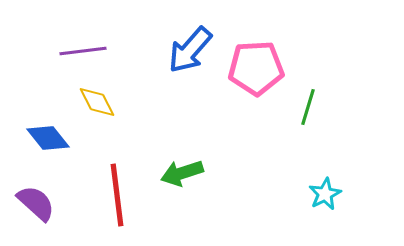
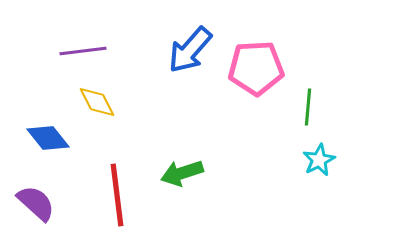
green line: rotated 12 degrees counterclockwise
cyan star: moved 6 px left, 34 px up
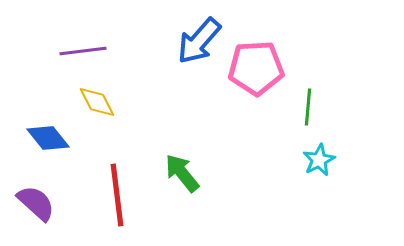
blue arrow: moved 9 px right, 9 px up
green arrow: rotated 69 degrees clockwise
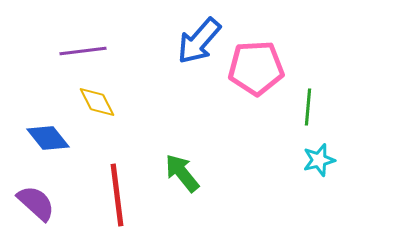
cyan star: rotated 12 degrees clockwise
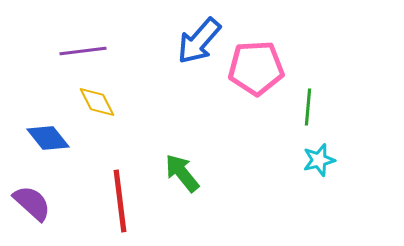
red line: moved 3 px right, 6 px down
purple semicircle: moved 4 px left
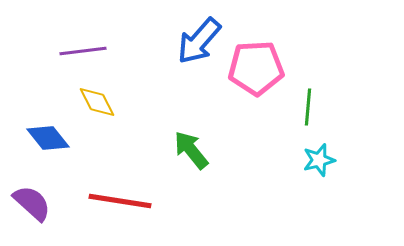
green arrow: moved 9 px right, 23 px up
red line: rotated 74 degrees counterclockwise
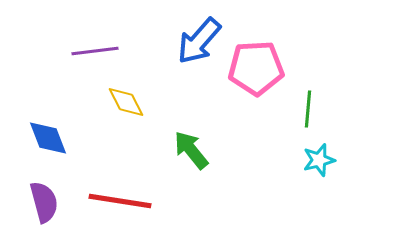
purple line: moved 12 px right
yellow diamond: moved 29 px right
green line: moved 2 px down
blue diamond: rotated 18 degrees clockwise
purple semicircle: moved 12 px right, 1 px up; rotated 33 degrees clockwise
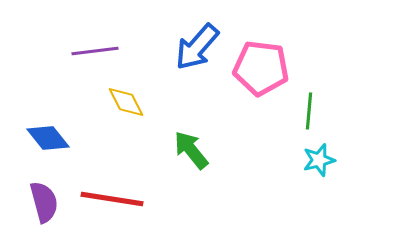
blue arrow: moved 2 px left, 6 px down
pink pentagon: moved 5 px right; rotated 10 degrees clockwise
green line: moved 1 px right, 2 px down
blue diamond: rotated 18 degrees counterclockwise
red line: moved 8 px left, 2 px up
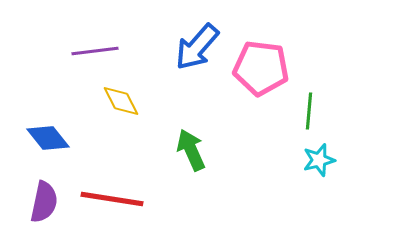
yellow diamond: moved 5 px left, 1 px up
green arrow: rotated 15 degrees clockwise
purple semicircle: rotated 27 degrees clockwise
